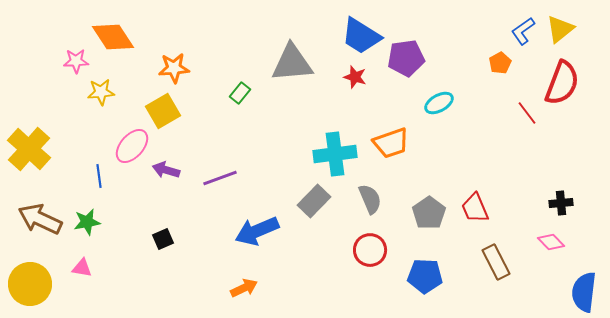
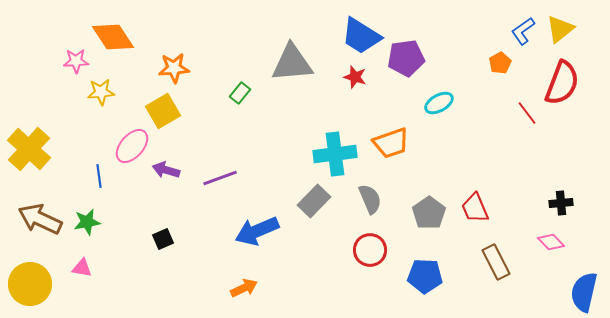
blue semicircle: rotated 6 degrees clockwise
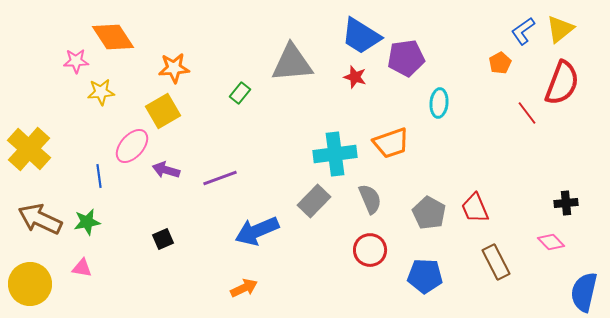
cyan ellipse: rotated 56 degrees counterclockwise
black cross: moved 5 px right
gray pentagon: rotated 8 degrees counterclockwise
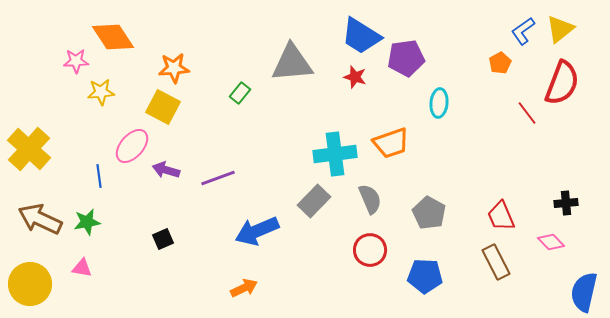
yellow square: moved 4 px up; rotated 32 degrees counterclockwise
purple line: moved 2 px left
red trapezoid: moved 26 px right, 8 px down
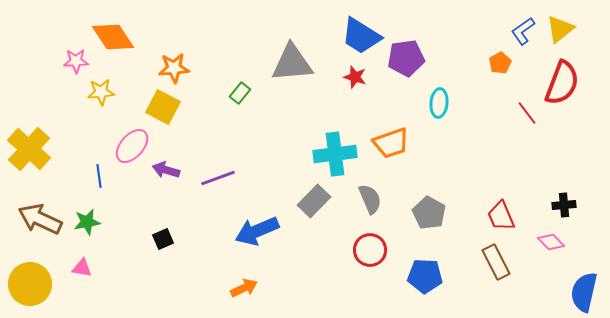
black cross: moved 2 px left, 2 px down
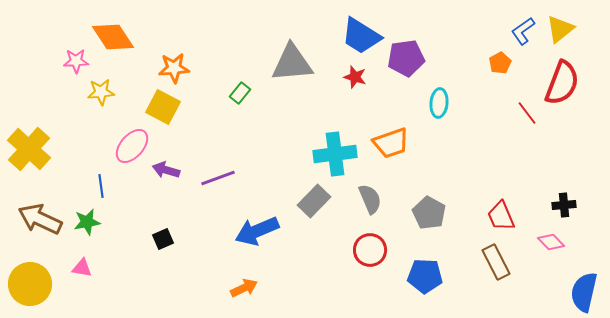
blue line: moved 2 px right, 10 px down
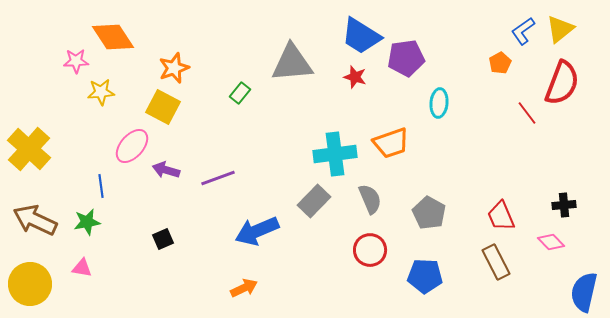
orange star: rotated 16 degrees counterclockwise
brown arrow: moved 5 px left, 1 px down
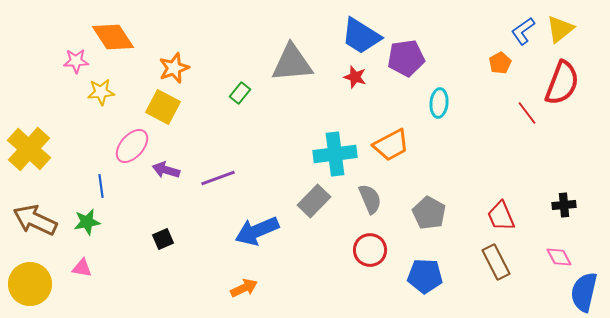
orange trapezoid: moved 2 px down; rotated 9 degrees counterclockwise
pink diamond: moved 8 px right, 15 px down; rotated 16 degrees clockwise
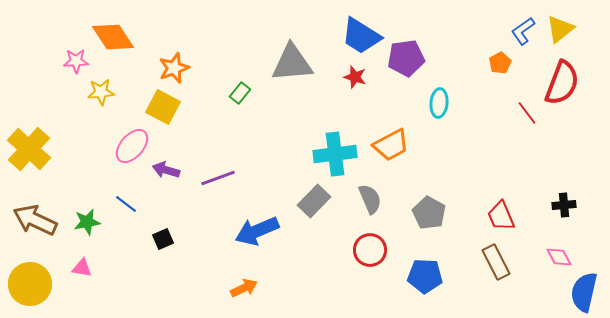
blue line: moved 25 px right, 18 px down; rotated 45 degrees counterclockwise
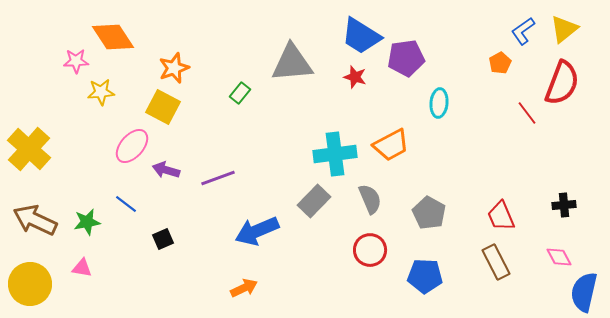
yellow triangle: moved 4 px right
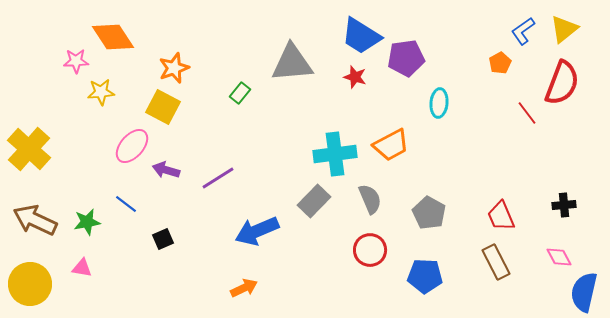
purple line: rotated 12 degrees counterclockwise
